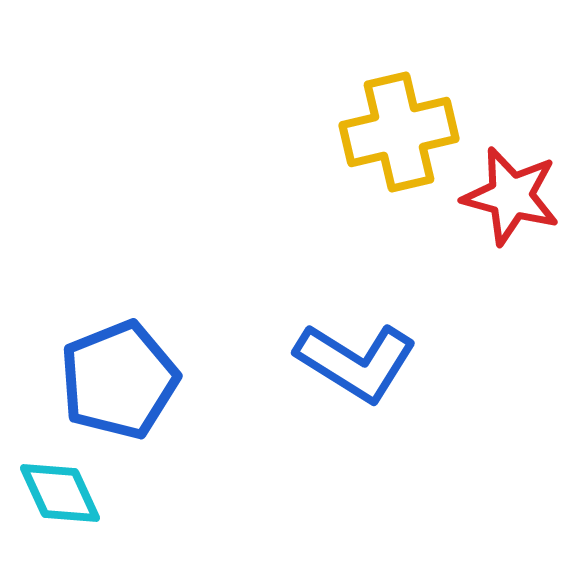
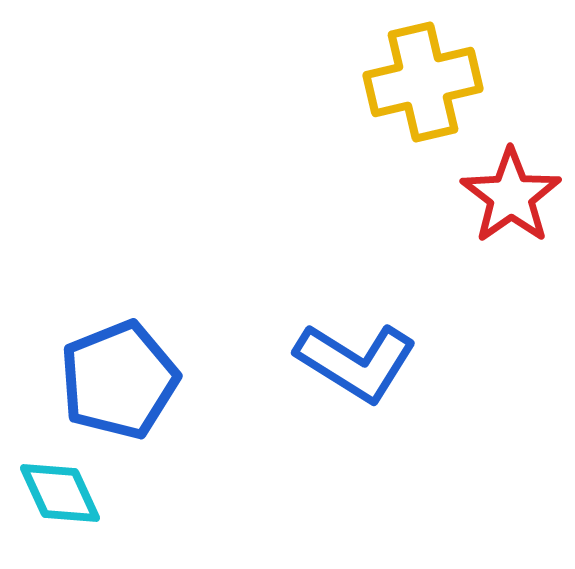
yellow cross: moved 24 px right, 50 px up
red star: rotated 22 degrees clockwise
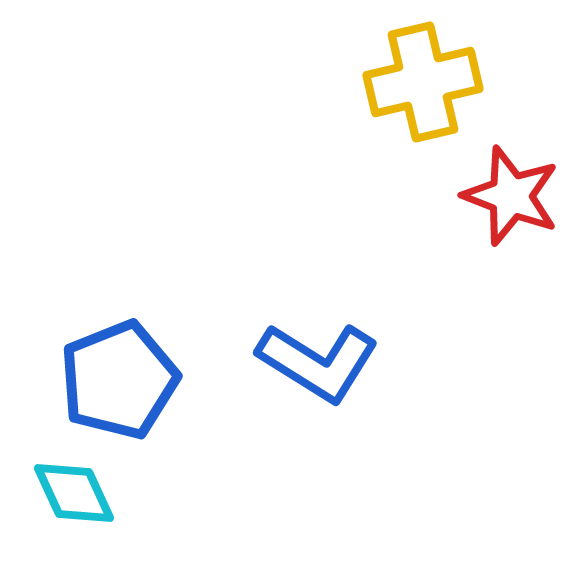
red star: rotated 16 degrees counterclockwise
blue L-shape: moved 38 px left
cyan diamond: moved 14 px right
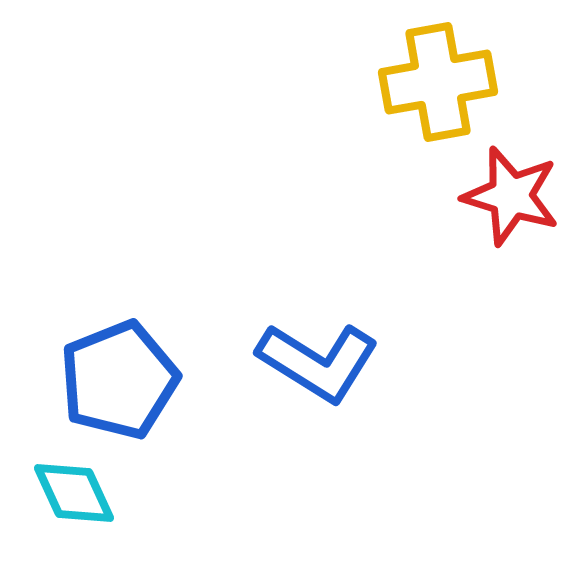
yellow cross: moved 15 px right; rotated 3 degrees clockwise
red star: rotated 4 degrees counterclockwise
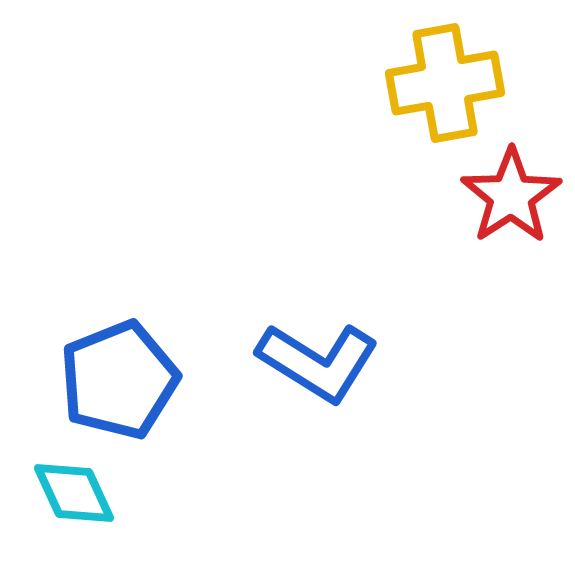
yellow cross: moved 7 px right, 1 px down
red star: rotated 22 degrees clockwise
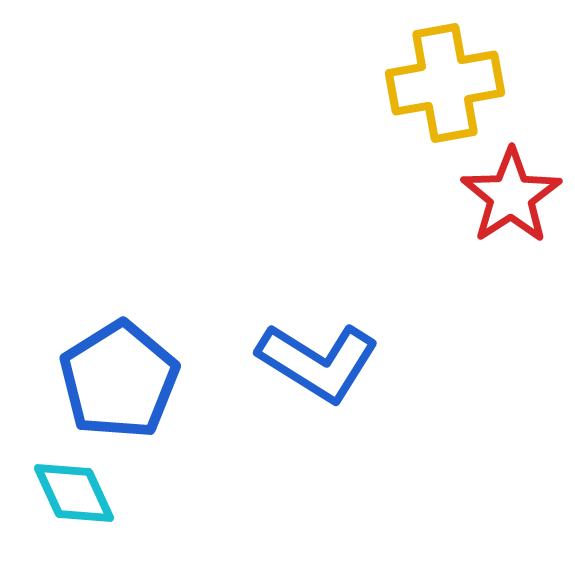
blue pentagon: rotated 10 degrees counterclockwise
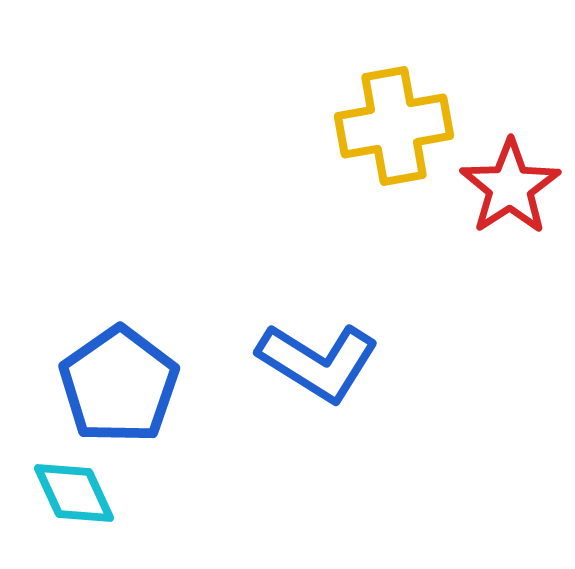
yellow cross: moved 51 px left, 43 px down
red star: moved 1 px left, 9 px up
blue pentagon: moved 5 px down; rotated 3 degrees counterclockwise
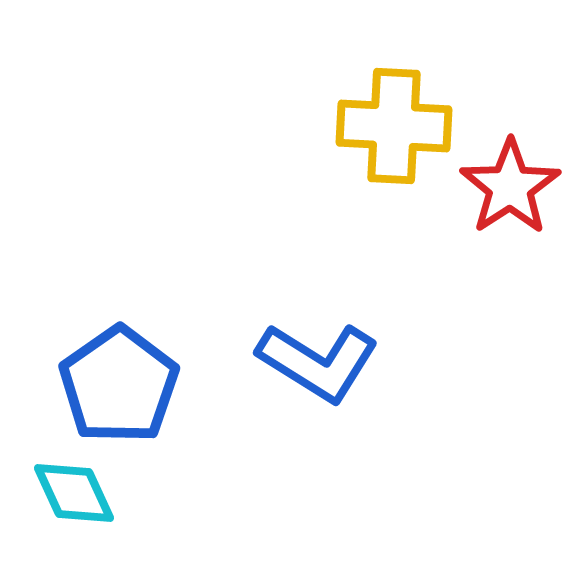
yellow cross: rotated 13 degrees clockwise
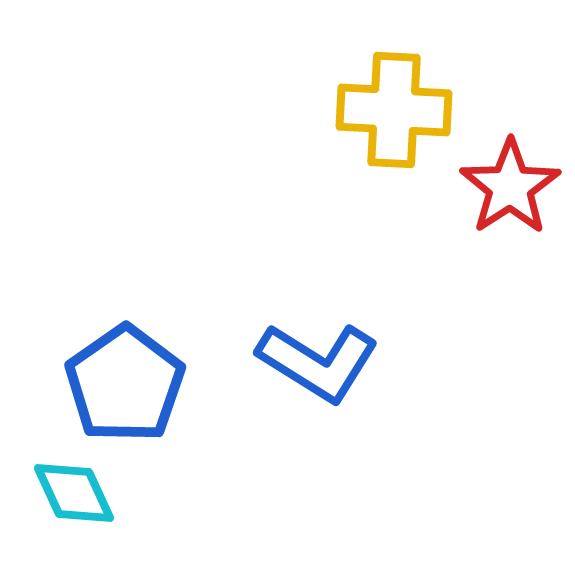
yellow cross: moved 16 px up
blue pentagon: moved 6 px right, 1 px up
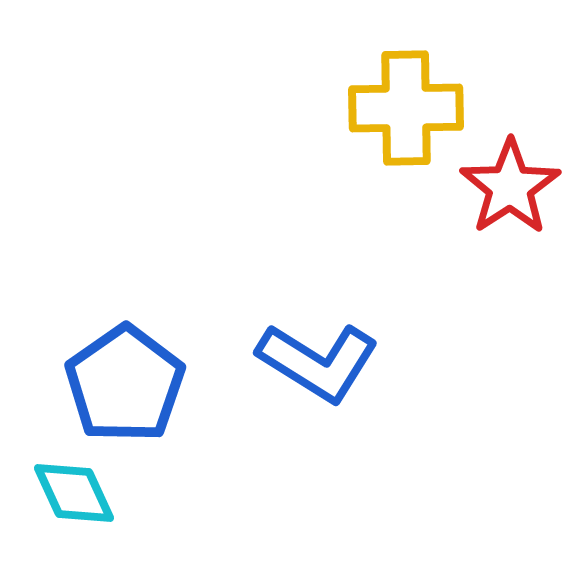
yellow cross: moved 12 px right, 2 px up; rotated 4 degrees counterclockwise
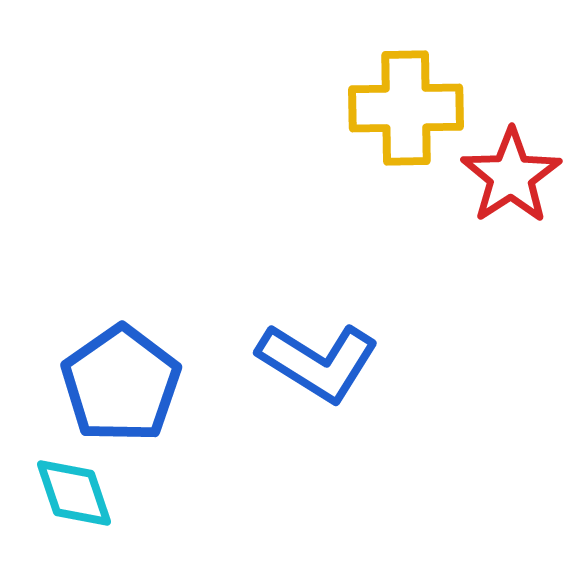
red star: moved 1 px right, 11 px up
blue pentagon: moved 4 px left
cyan diamond: rotated 6 degrees clockwise
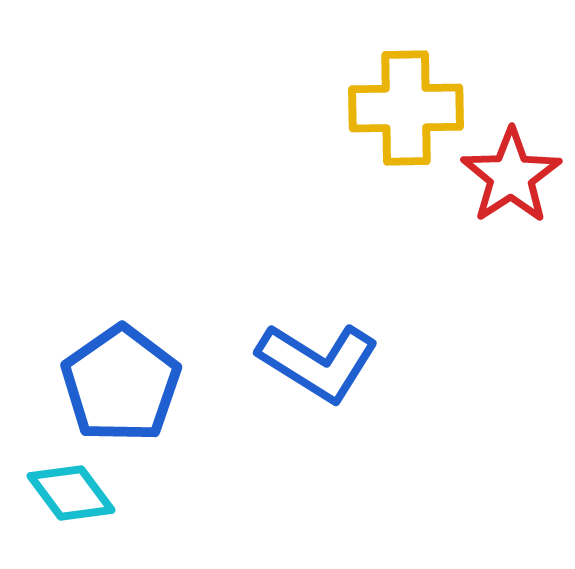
cyan diamond: moved 3 px left; rotated 18 degrees counterclockwise
